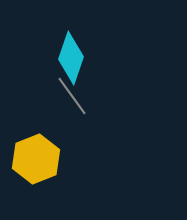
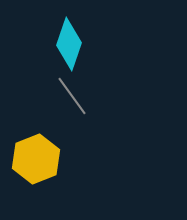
cyan diamond: moved 2 px left, 14 px up
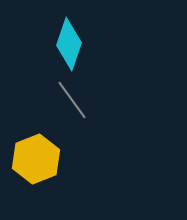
gray line: moved 4 px down
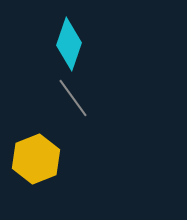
gray line: moved 1 px right, 2 px up
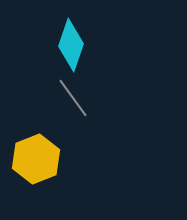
cyan diamond: moved 2 px right, 1 px down
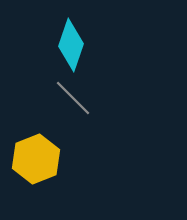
gray line: rotated 9 degrees counterclockwise
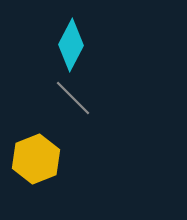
cyan diamond: rotated 9 degrees clockwise
